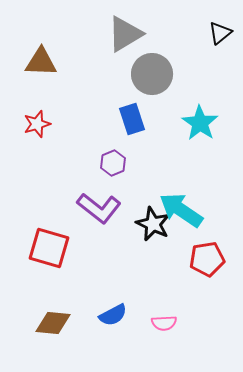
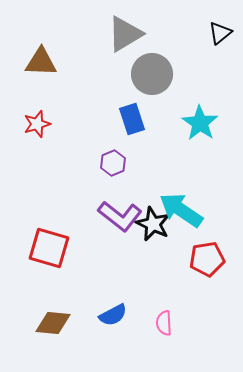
purple L-shape: moved 21 px right, 8 px down
pink semicircle: rotated 90 degrees clockwise
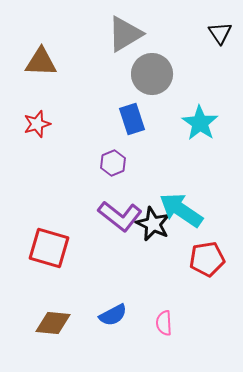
black triangle: rotated 25 degrees counterclockwise
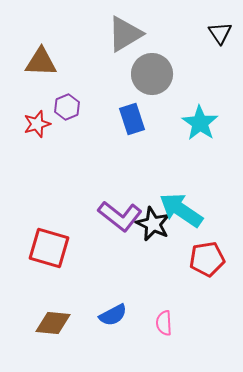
purple hexagon: moved 46 px left, 56 px up
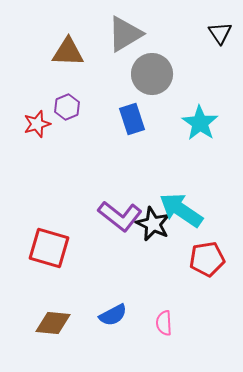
brown triangle: moved 27 px right, 10 px up
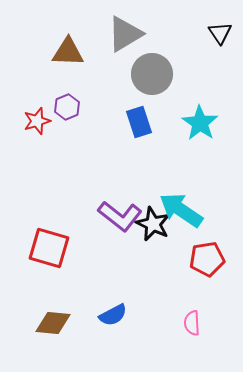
blue rectangle: moved 7 px right, 3 px down
red star: moved 3 px up
pink semicircle: moved 28 px right
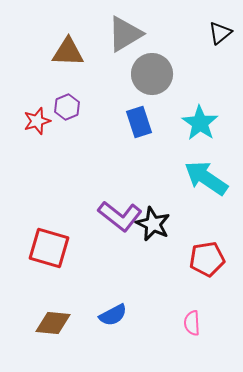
black triangle: rotated 25 degrees clockwise
cyan arrow: moved 25 px right, 32 px up
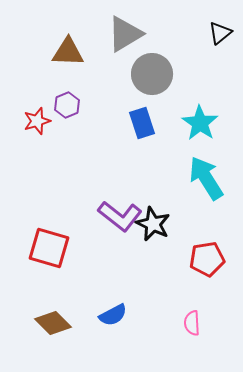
purple hexagon: moved 2 px up
blue rectangle: moved 3 px right, 1 px down
cyan arrow: rotated 24 degrees clockwise
brown diamond: rotated 39 degrees clockwise
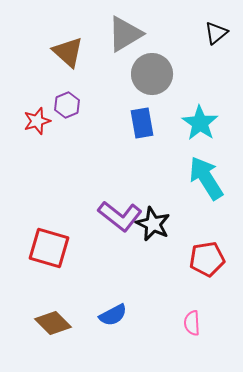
black triangle: moved 4 px left
brown triangle: rotated 40 degrees clockwise
blue rectangle: rotated 8 degrees clockwise
